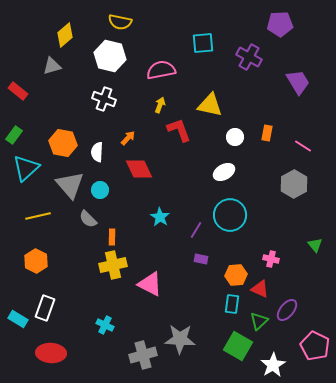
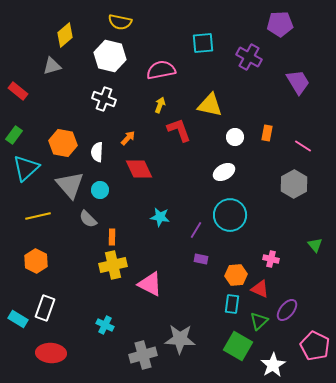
cyan star at (160, 217): rotated 24 degrees counterclockwise
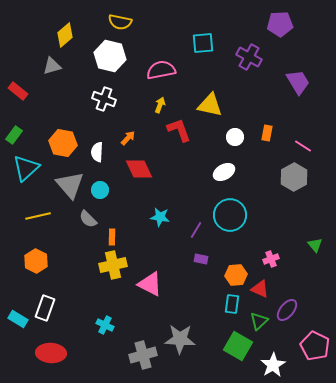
gray hexagon at (294, 184): moved 7 px up
pink cross at (271, 259): rotated 35 degrees counterclockwise
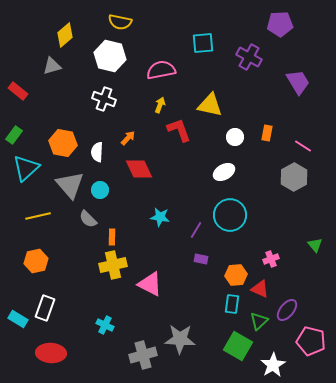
orange hexagon at (36, 261): rotated 20 degrees clockwise
pink pentagon at (315, 346): moved 4 px left, 5 px up; rotated 12 degrees counterclockwise
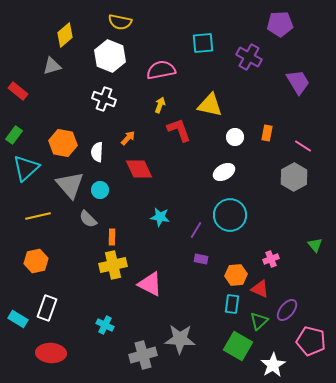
white hexagon at (110, 56): rotated 8 degrees clockwise
white rectangle at (45, 308): moved 2 px right
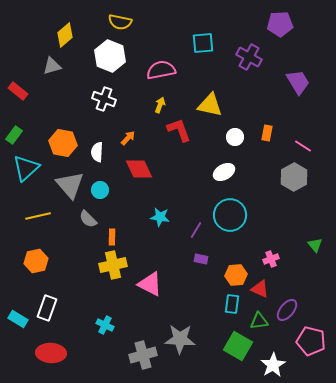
green triangle at (259, 321): rotated 36 degrees clockwise
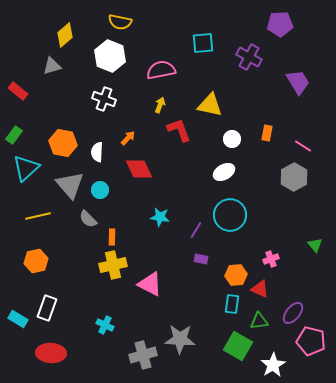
white circle at (235, 137): moved 3 px left, 2 px down
purple ellipse at (287, 310): moved 6 px right, 3 px down
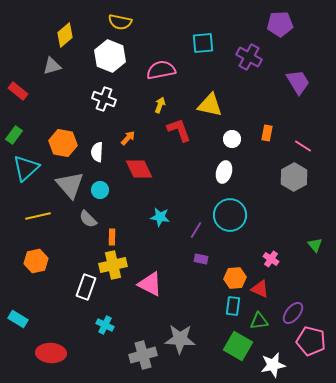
white ellipse at (224, 172): rotated 45 degrees counterclockwise
pink cross at (271, 259): rotated 35 degrees counterclockwise
orange hexagon at (236, 275): moved 1 px left, 3 px down
cyan rectangle at (232, 304): moved 1 px right, 2 px down
white rectangle at (47, 308): moved 39 px right, 21 px up
white star at (273, 365): rotated 20 degrees clockwise
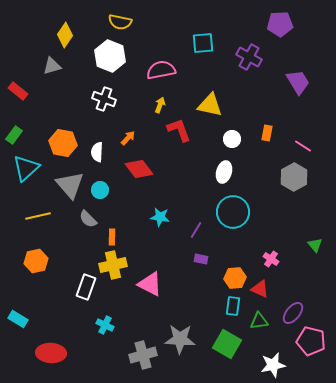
yellow diamond at (65, 35): rotated 15 degrees counterclockwise
red diamond at (139, 169): rotated 12 degrees counterclockwise
cyan circle at (230, 215): moved 3 px right, 3 px up
green square at (238, 346): moved 11 px left, 2 px up
